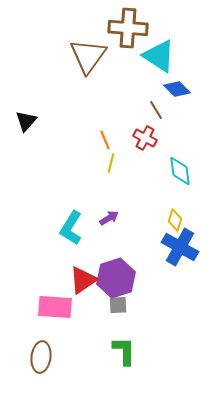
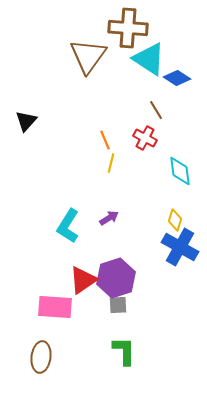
cyan triangle: moved 10 px left, 3 px down
blue diamond: moved 11 px up; rotated 12 degrees counterclockwise
cyan L-shape: moved 3 px left, 2 px up
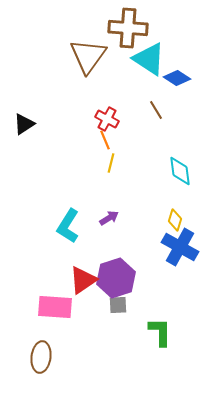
black triangle: moved 2 px left, 3 px down; rotated 15 degrees clockwise
red cross: moved 38 px left, 19 px up
green L-shape: moved 36 px right, 19 px up
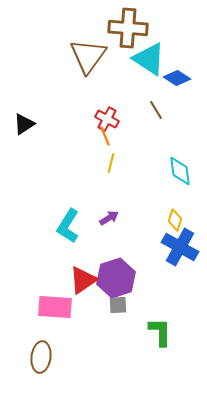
orange line: moved 4 px up
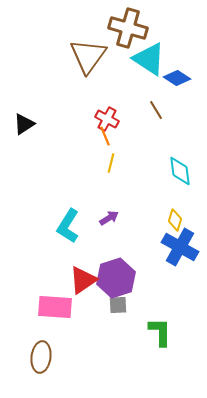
brown cross: rotated 12 degrees clockwise
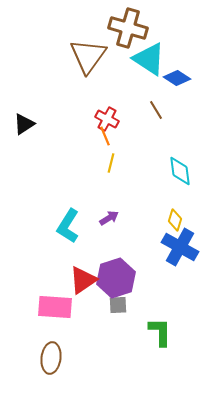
brown ellipse: moved 10 px right, 1 px down
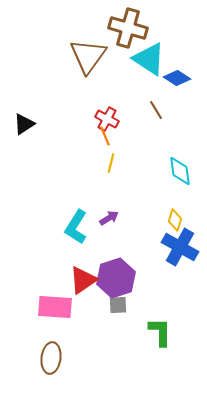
cyan L-shape: moved 8 px right, 1 px down
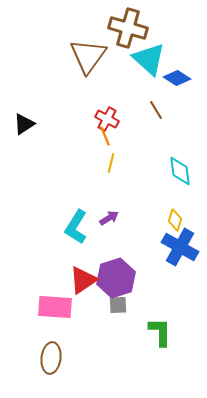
cyan triangle: rotated 9 degrees clockwise
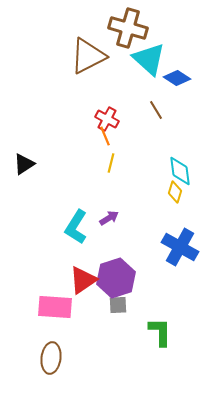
brown triangle: rotated 27 degrees clockwise
black triangle: moved 40 px down
yellow diamond: moved 28 px up
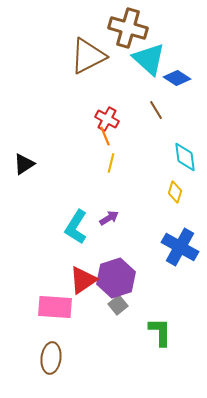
cyan diamond: moved 5 px right, 14 px up
gray square: rotated 36 degrees counterclockwise
